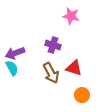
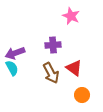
pink star: rotated 12 degrees clockwise
purple cross: rotated 21 degrees counterclockwise
red triangle: rotated 18 degrees clockwise
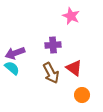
cyan semicircle: rotated 21 degrees counterclockwise
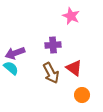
cyan semicircle: moved 1 px left
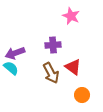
red triangle: moved 1 px left, 1 px up
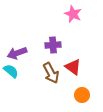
pink star: moved 2 px right, 2 px up
purple arrow: moved 2 px right
cyan semicircle: moved 3 px down
